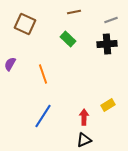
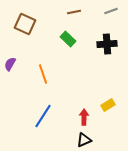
gray line: moved 9 px up
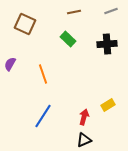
red arrow: rotated 14 degrees clockwise
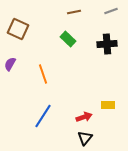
brown square: moved 7 px left, 5 px down
yellow rectangle: rotated 32 degrees clockwise
red arrow: rotated 56 degrees clockwise
black triangle: moved 1 px right, 2 px up; rotated 28 degrees counterclockwise
